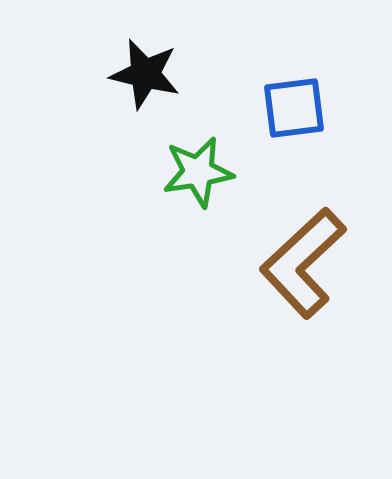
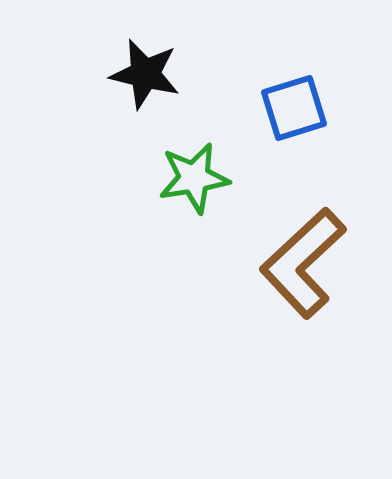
blue square: rotated 10 degrees counterclockwise
green star: moved 4 px left, 6 px down
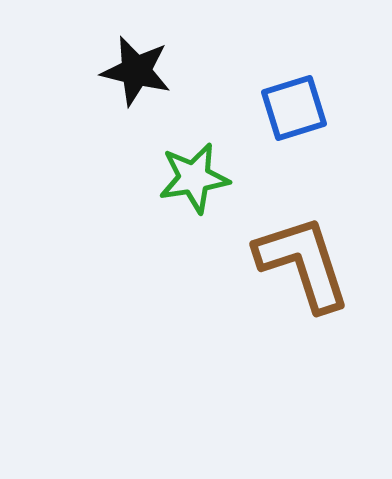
black star: moved 9 px left, 3 px up
brown L-shape: rotated 115 degrees clockwise
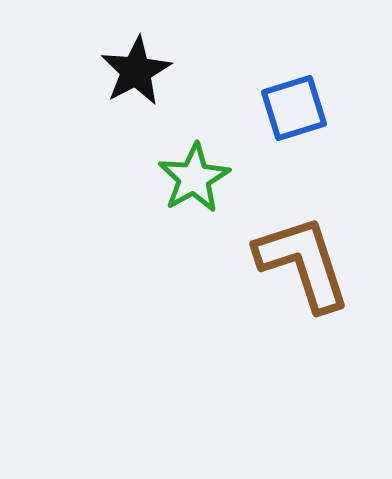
black star: rotated 30 degrees clockwise
green star: rotated 20 degrees counterclockwise
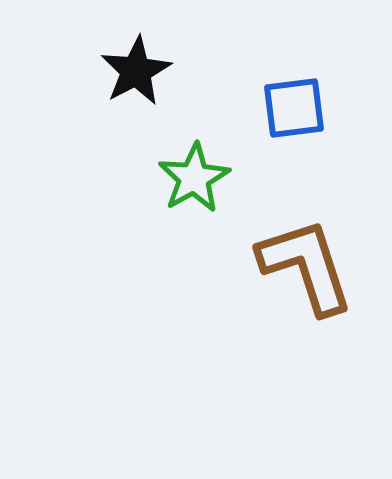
blue square: rotated 10 degrees clockwise
brown L-shape: moved 3 px right, 3 px down
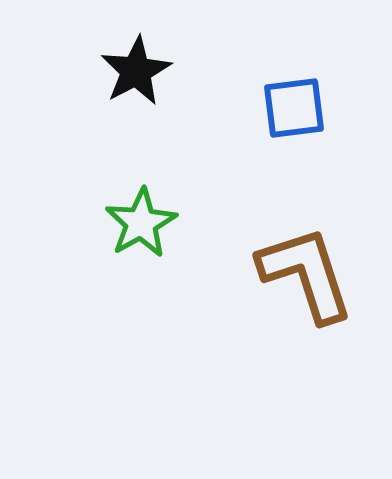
green star: moved 53 px left, 45 px down
brown L-shape: moved 8 px down
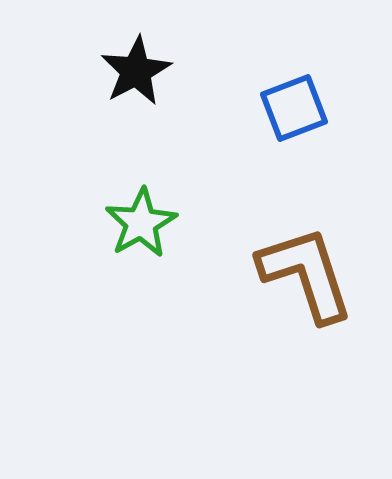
blue square: rotated 14 degrees counterclockwise
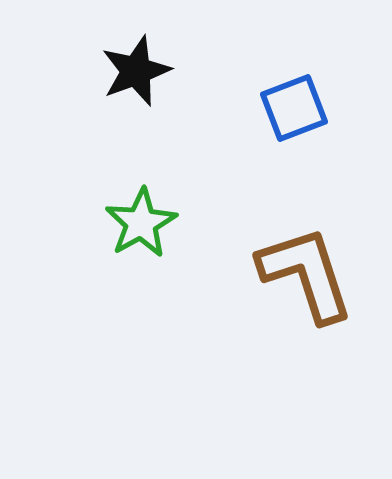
black star: rotated 8 degrees clockwise
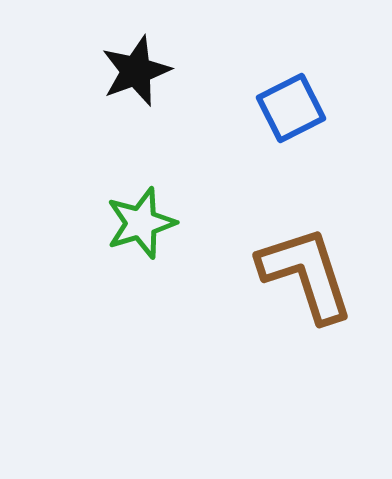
blue square: moved 3 px left; rotated 6 degrees counterclockwise
green star: rotated 12 degrees clockwise
